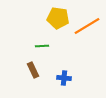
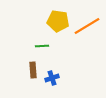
yellow pentagon: moved 3 px down
brown rectangle: rotated 21 degrees clockwise
blue cross: moved 12 px left; rotated 24 degrees counterclockwise
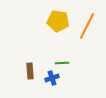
orange line: rotated 32 degrees counterclockwise
green line: moved 20 px right, 17 px down
brown rectangle: moved 3 px left, 1 px down
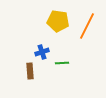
blue cross: moved 10 px left, 26 px up
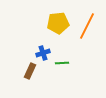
yellow pentagon: moved 2 px down; rotated 15 degrees counterclockwise
blue cross: moved 1 px right, 1 px down
brown rectangle: rotated 28 degrees clockwise
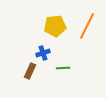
yellow pentagon: moved 3 px left, 3 px down
green line: moved 1 px right, 5 px down
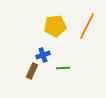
blue cross: moved 2 px down
brown rectangle: moved 2 px right
